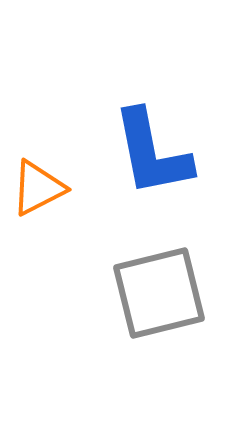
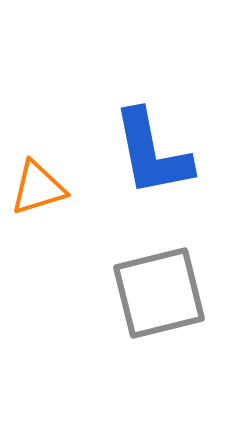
orange triangle: rotated 10 degrees clockwise
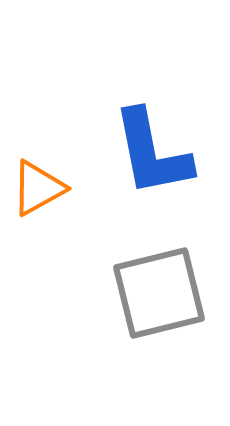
orange triangle: rotated 12 degrees counterclockwise
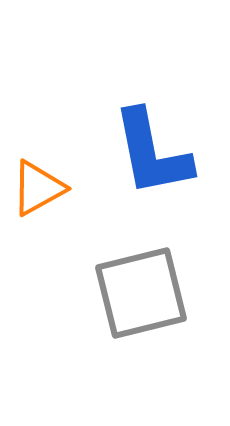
gray square: moved 18 px left
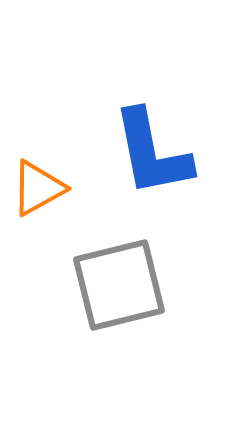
gray square: moved 22 px left, 8 px up
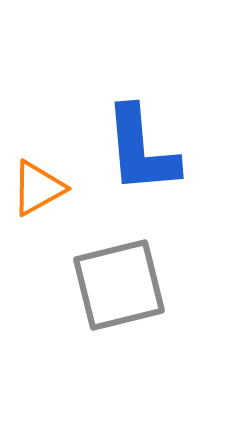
blue L-shape: moved 11 px left, 3 px up; rotated 6 degrees clockwise
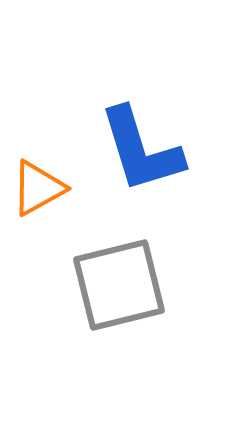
blue L-shape: rotated 12 degrees counterclockwise
